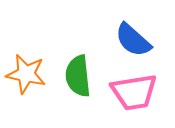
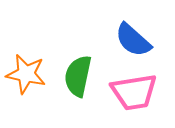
green semicircle: rotated 18 degrees clockwise
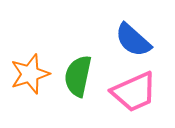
orange star: moved 4 px right; rotated 30 degrees counterclockwise
pink trapezoid: rotated 15 degrees counterclockwise
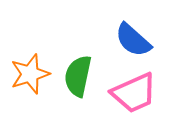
pink trapezoid: moved 1 px down
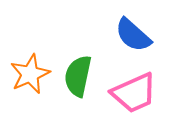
blue semicircle: moved 5 px up
orange star: rotated 6 degrees counterclockwise
